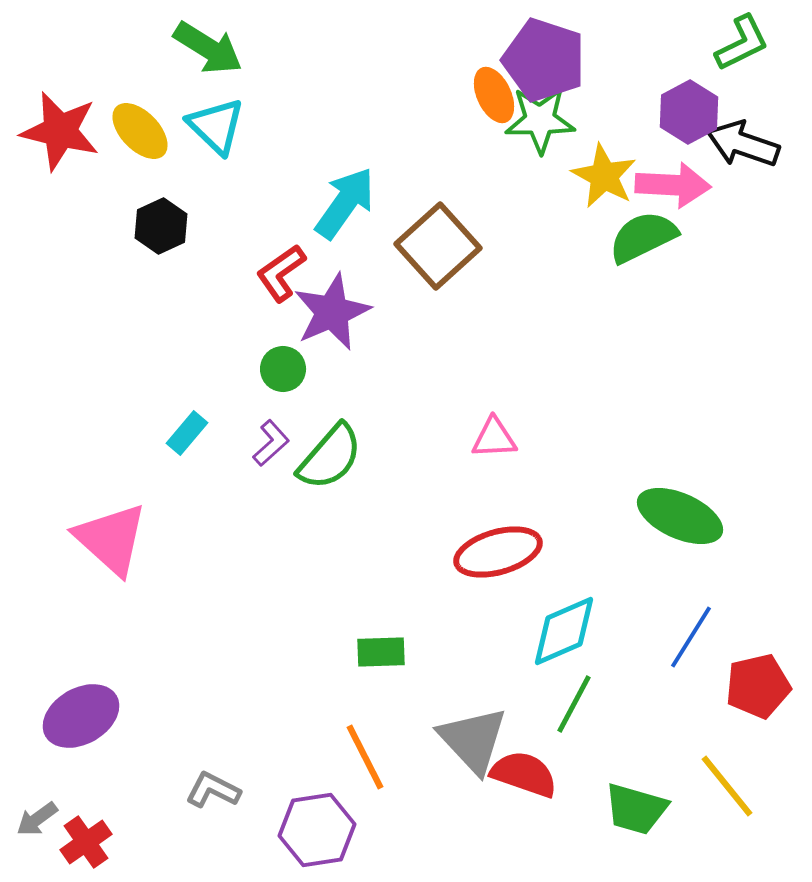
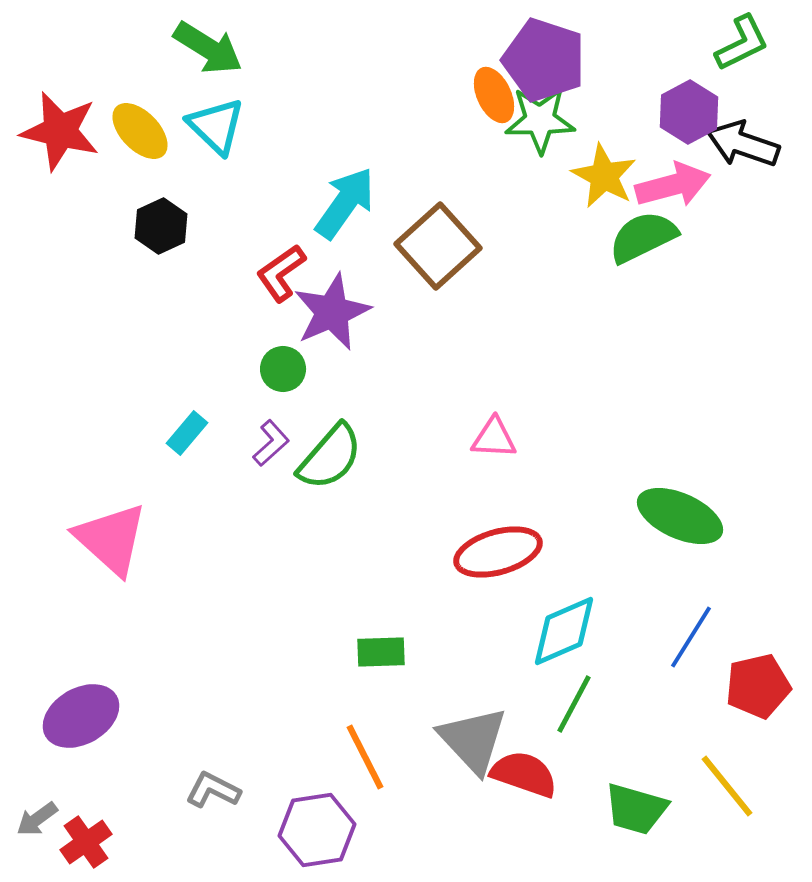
pink arrow at (673, 185): rotated 18 degrees counterclockwise
pink triangle at (494, 438): rotated 6 degrees clockwise
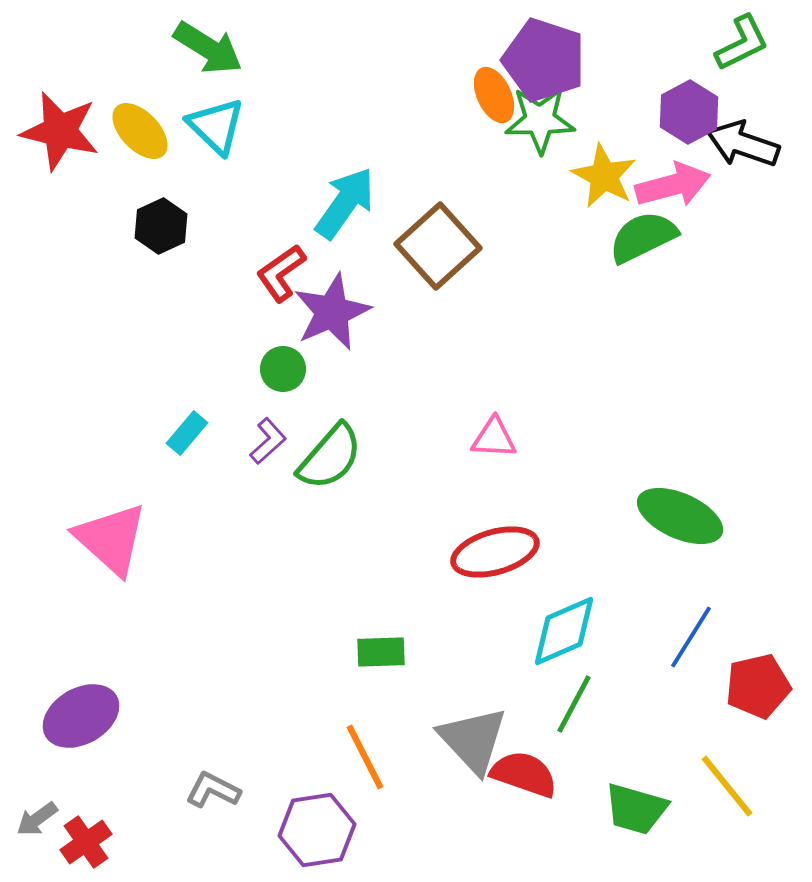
purple L-shape at (271, 443): moved 3 px left, 2 px up
red ellipse at (498, 552): moved 3 px left
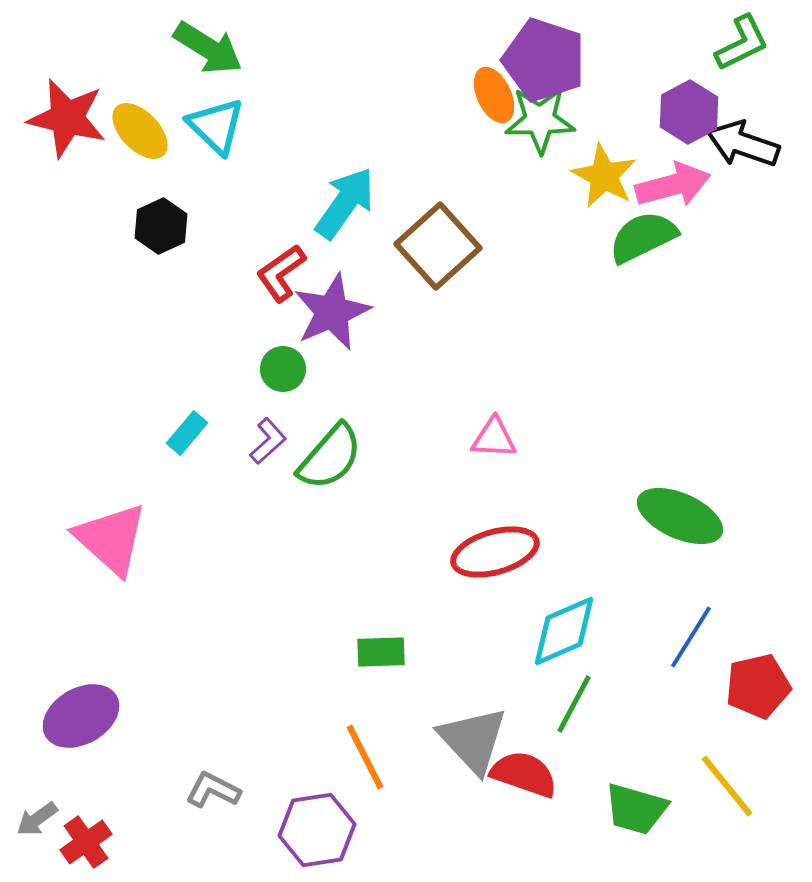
red star at (60, 131): moved 7 px right, 13 px up
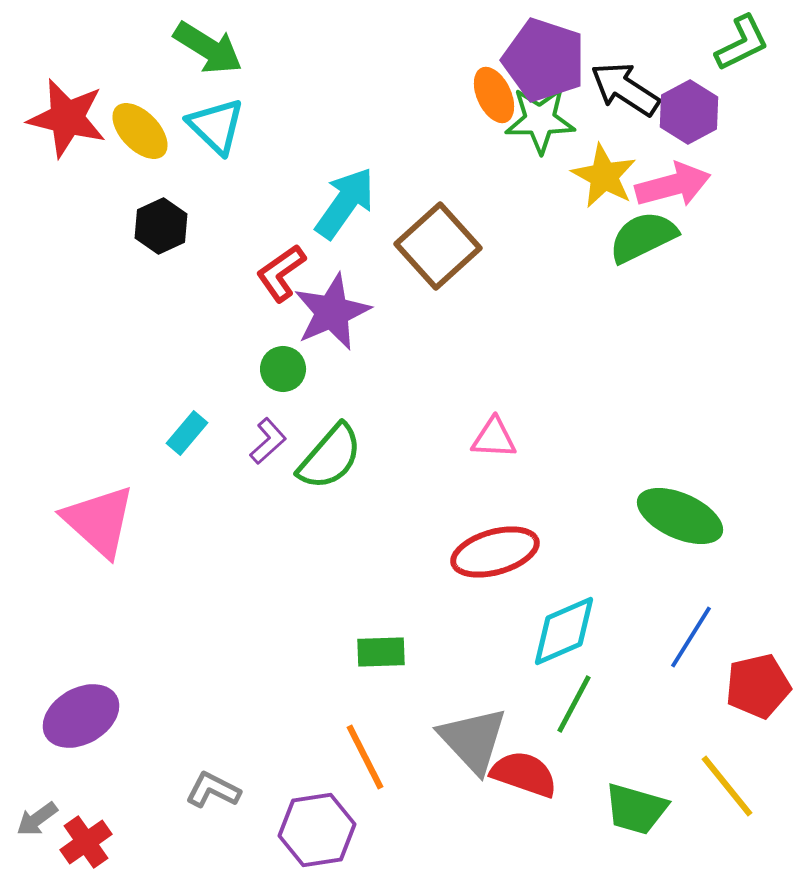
black arrow at (743, 144): moved 118 px left, 55 px up; rotated 14 degrees clockwise
pink triangle at (111, 539): moved 12 px left, 18 px up
